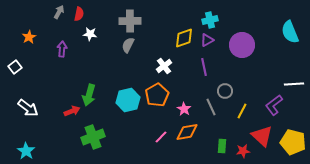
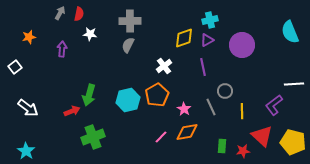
gray arrow: moved 1 px right, 1 px down
orange star: rotated 16 degrees clockwise
purple line: moved 1 px left
yellow line: rotated 28 degrees counterclockwise
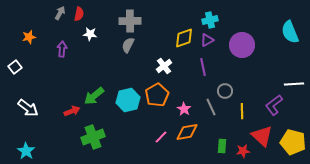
green arrow: moved 5 px right, 1 px down; rotated 35 degrees clockwise
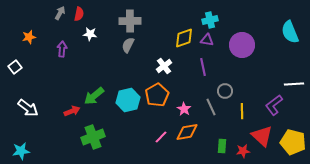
purple triangle: rotated 40 degrees clockwise
cyan star: moved 5 px left; rotated 30 degrees clockwise
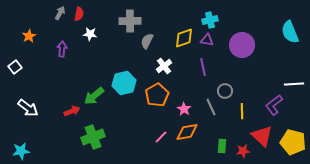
orange star: moved 1 px up; rotated 16 degrees counterclockwise
gray semicircle: moved 19 px right, 4 px up
cyan hexagon: moved 4 px left, 17 px up
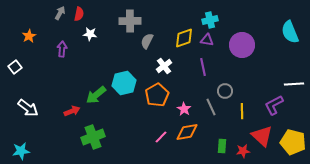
green arrow: moved 2 px right, 1 px up
purple L-shape: rotated 10 degrees clockwise
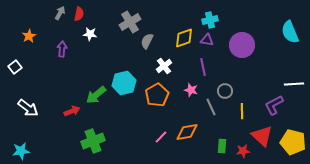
gray cross: moved 1 px down; rotated 30 degrees counterclockwise
pink star: moved 7 px right, 19 px up; rotated 16 degrees counterclockwise
green cross: moved 4 px down
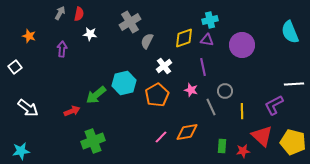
orange star: rotated 24 degrees counterclockwise
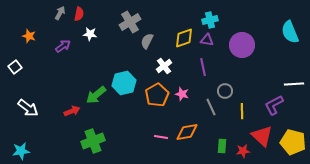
purple arrow: moved 1 px right, 3 px up; rotated 49 degrees clockwise
pink star: moved 9 px left, 4 px down
pink line: rotated 56 degrees clockwise
